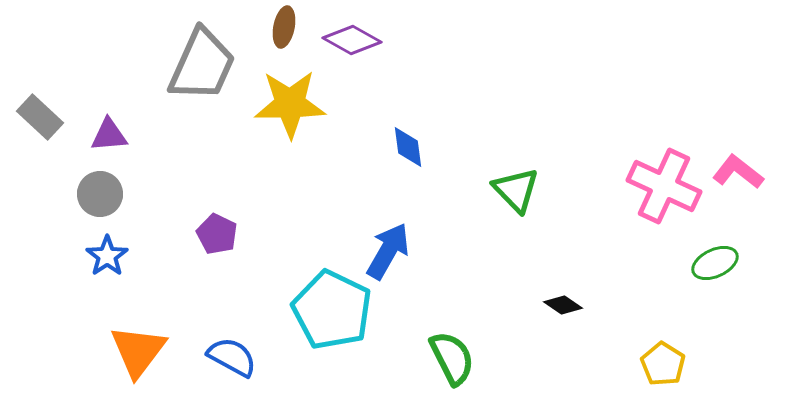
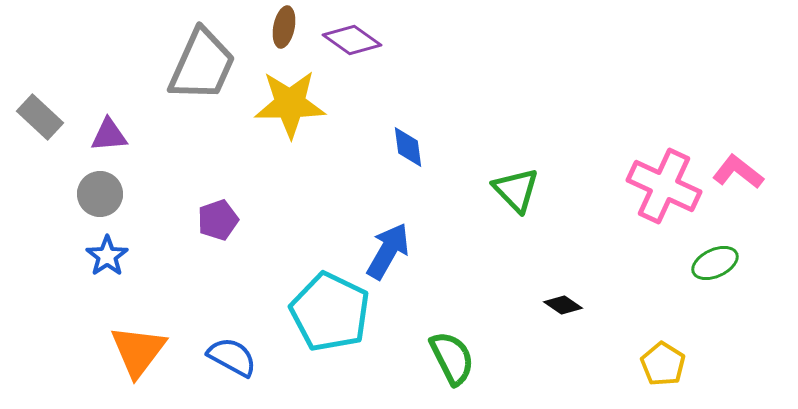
purple diamond: rotated 6 degrees clockwise
purple pentagon: moved 1 px right, 14 px up; rotated 27 degrees clockwise
cyan pentagon: moved 2 px left, 2 px down
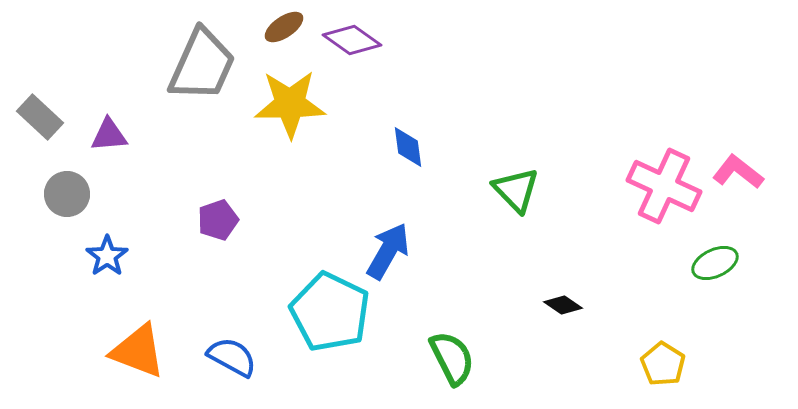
brown ellipse: rotated 45 degrees clockwise
gray circle: moved 33 px left
orange triangle: rotated 46 degrees counterclockwise
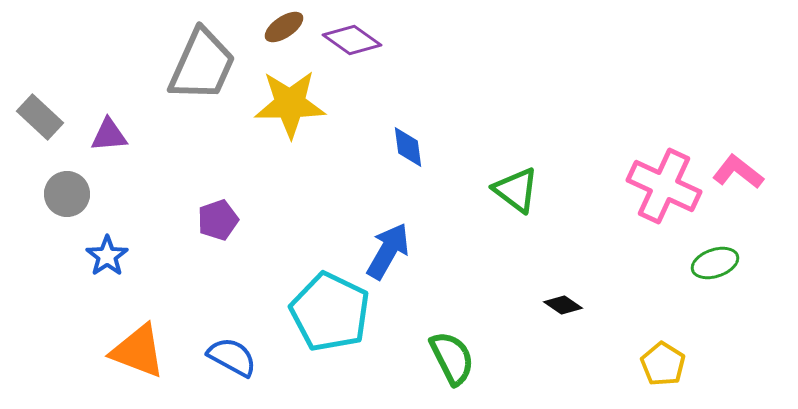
green triangle: rotated 9 degrees counterclockwise
green ellipse: rotated 6 degrees clockwise
